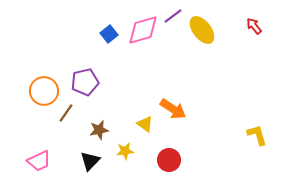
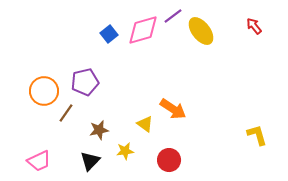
yellow ellipse: moved 1 px left, 1 px down
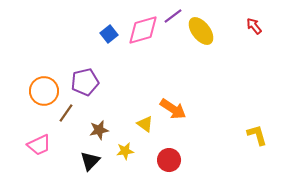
pink trapezoid: moved 16 px up
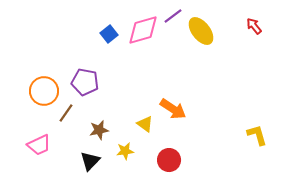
purple pentagon: rotated 24 degrees clockwise
